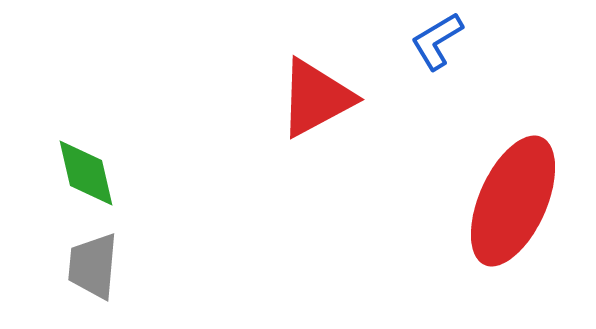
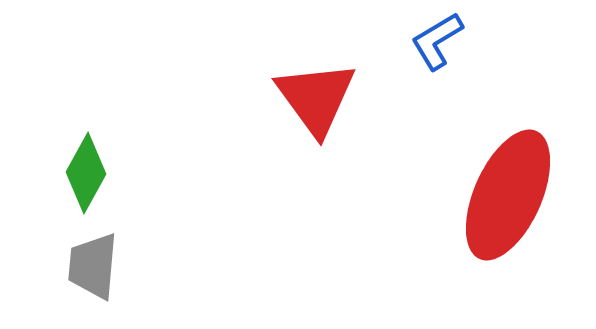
red triangle: rotated 38 degrees counterclockwise
green diamond: rotated 42 degrees clockwise
red ellipse: moved 5 px left, 6 px up
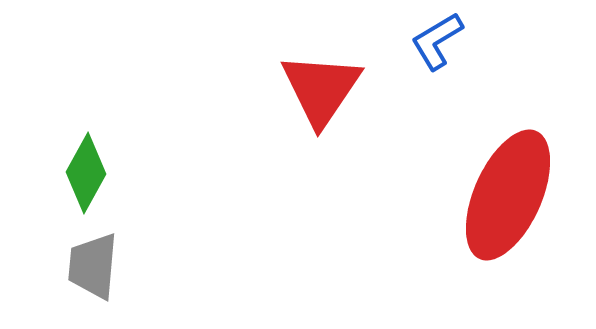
red triangle: moved 5 px right, 9 px up; rotated 10 degrees clockwise
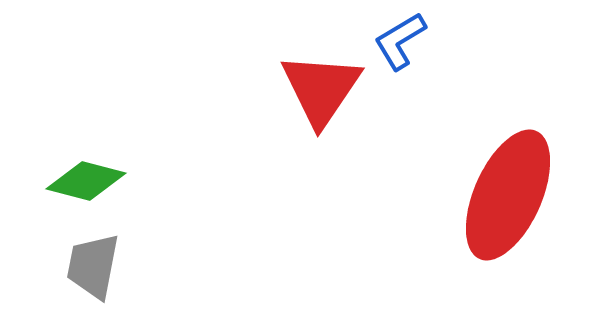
blue L-shape: moved 37 px left
green diamond: moved 8 px down; rotated 76 degrees clockwise
gray trapezoid: rotated 6 degrees clockwise
